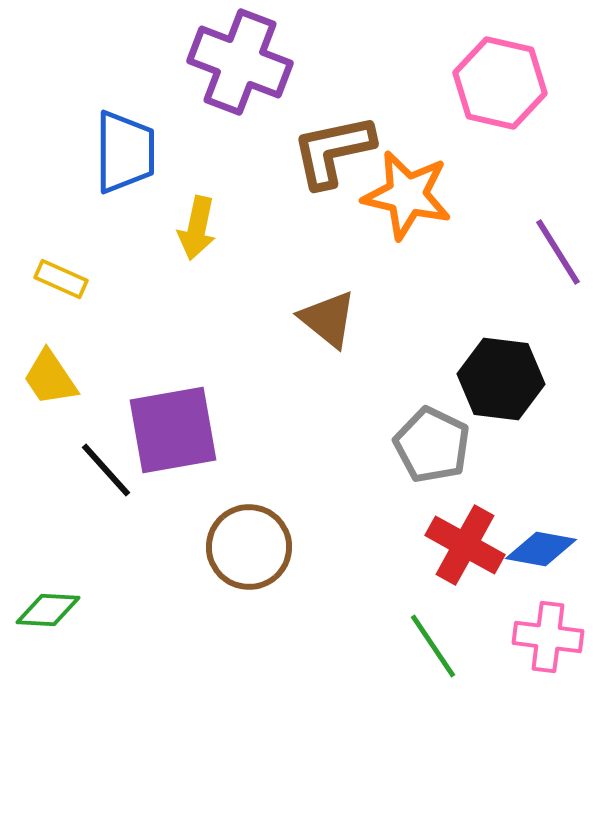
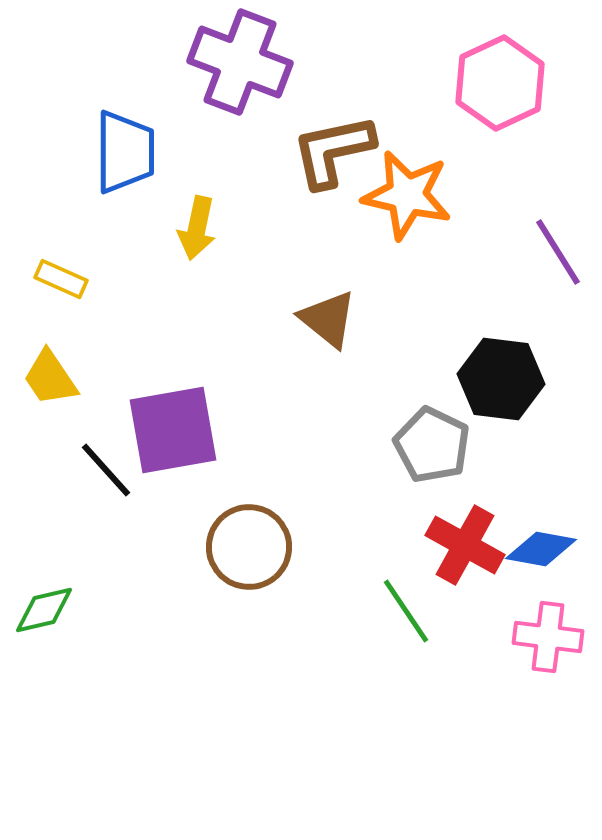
pink hexagon: rotated 22 degrees clockwise
green diamond: moved 4 px left; rotated 16 degrees counterclockwise
green line: moved 27 px left, 35 px up
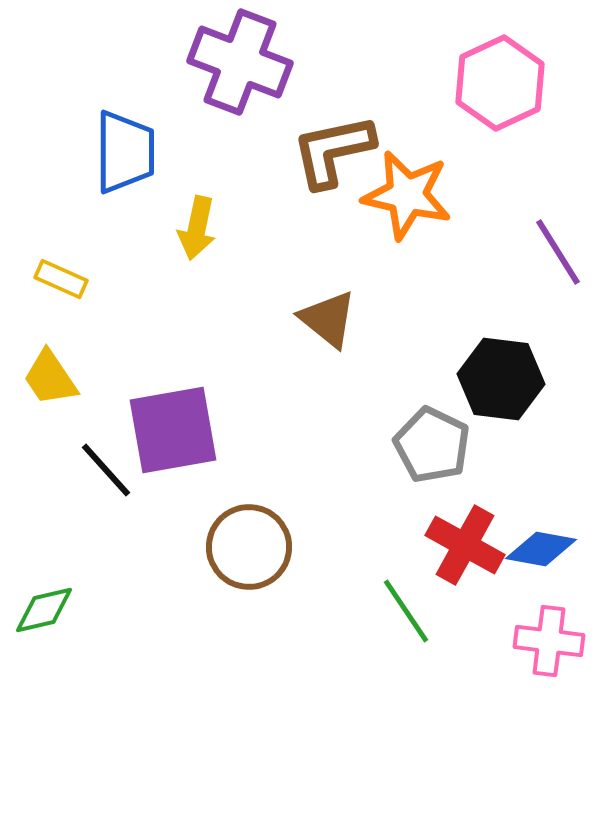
pink cross: moved 1 px right, 4 px down
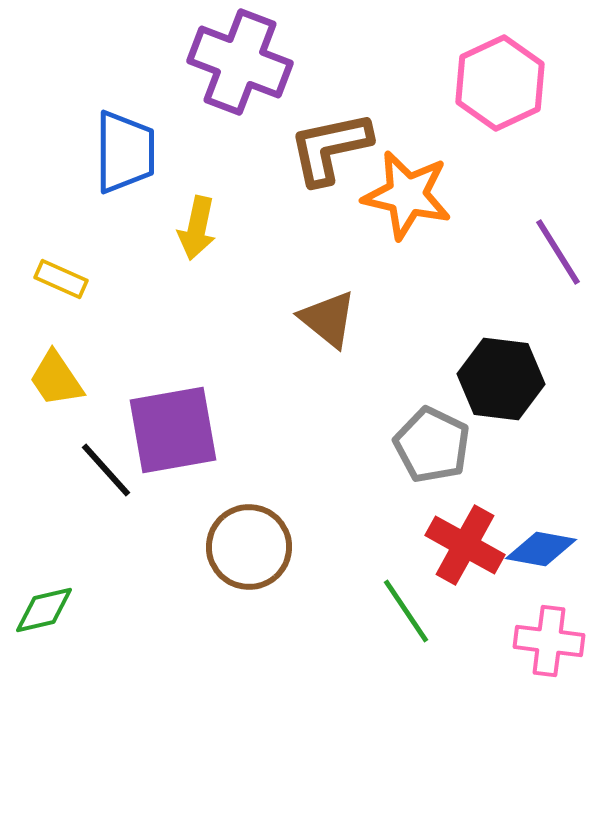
brown L-shape: moved 3 px left, 3 px up
yellow trapezoid: moved 6 px right, 1 px down
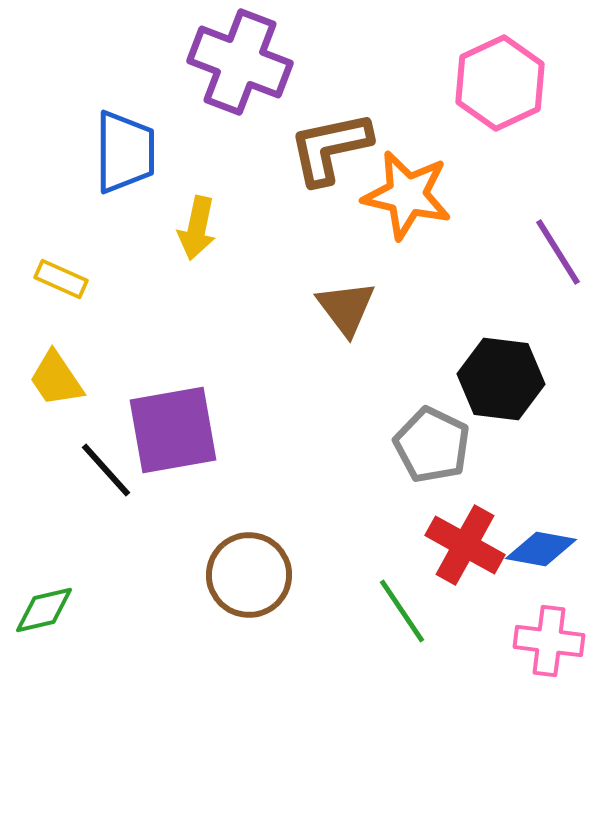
brown triangle: moved 18 px right, 11 px up; rotated 14 degrees clockwise
brown circle: moved 28 px down
green line: moved 4 px left
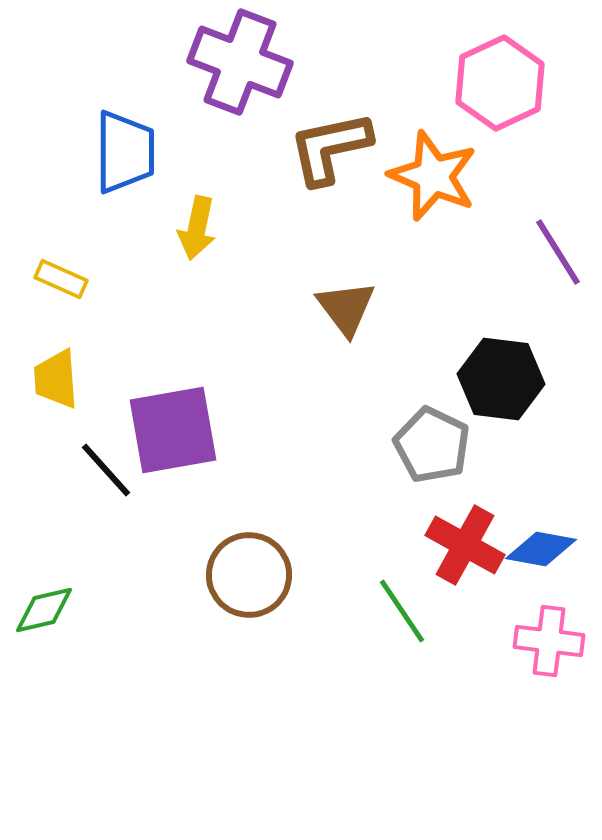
orange star: moved 26 px right, 19 px up; rotated 10 degrees clockwise
yellow trapezoid: rotated 30 degrees clockwise
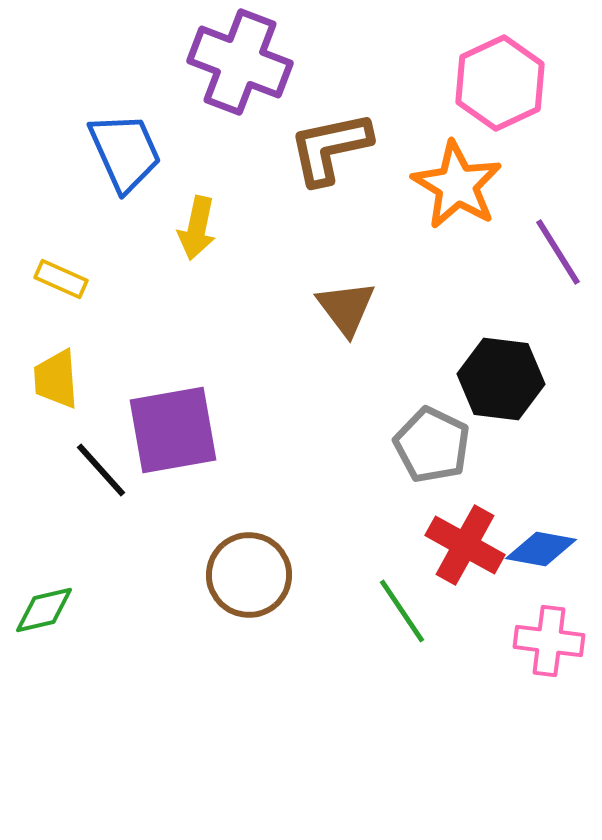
blue trapezoid: rotated 24 degrees counterclockwise
orange star: moved 24 px right, 9 px down; rotated 8 degrees clockwise
black line: moved 5 px left
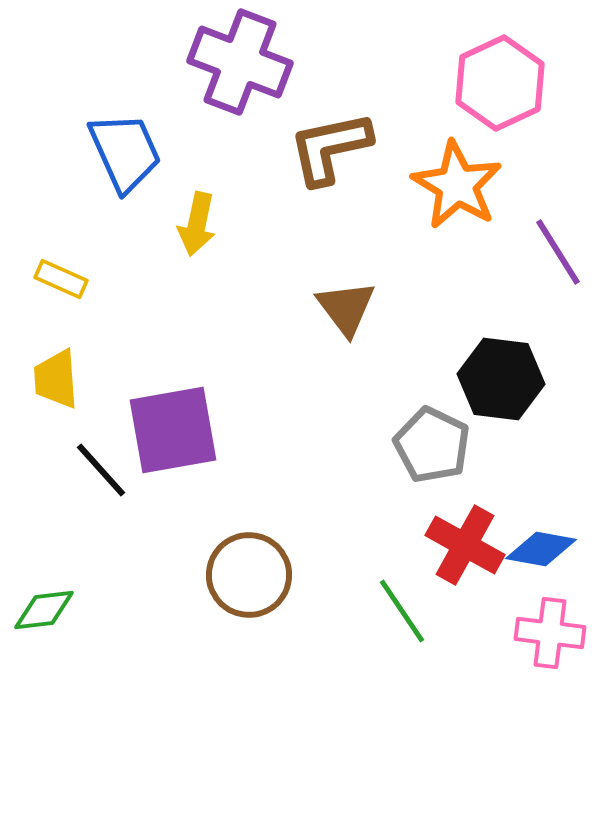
yellow arrow: moved 4 px up
green diamond: rotated 6 degrees clockwise
pink cross: moved 1 px right, 8 px up
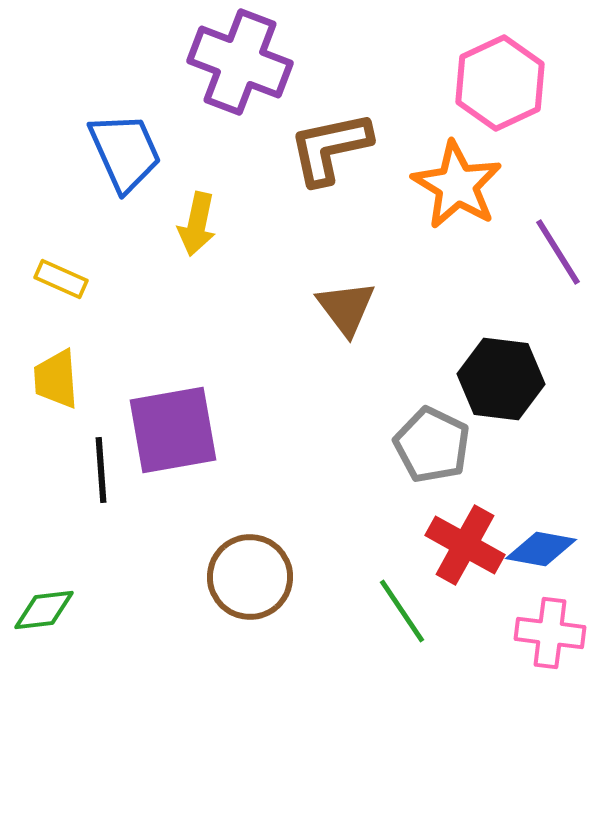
black line: rotated 38 degrees clockwise
brown circle: moved 1 px right, 2 px down
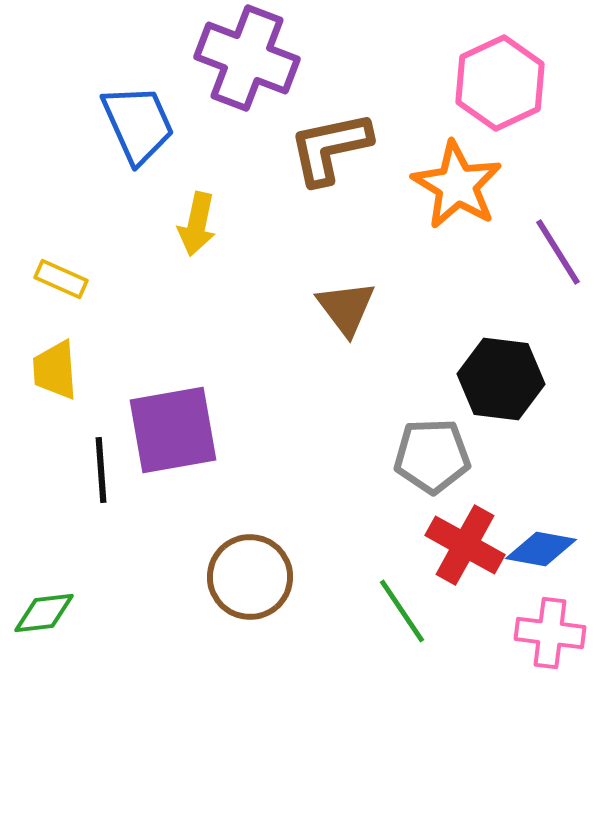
purple cross: moved 7 px right, 4 px up
blue trapezoid: moved 13 px right, 28 px up
yellow trapezoid: moved 1 px left, 9 px up
gray pentagon: moved 11 px down; rotated 28 degrees counterclockwise
green diamond: moved 3 px down
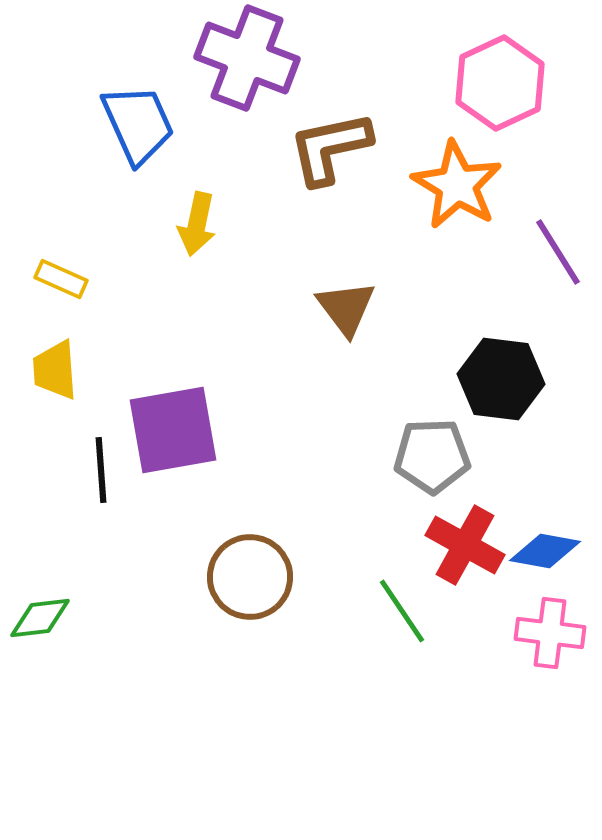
blue diamond: moved 4 px right, 2 px down
green diamond: moved 4 px left, 5 px down
